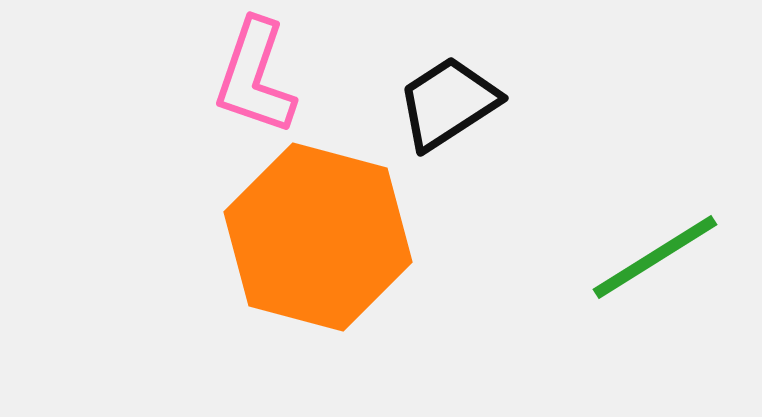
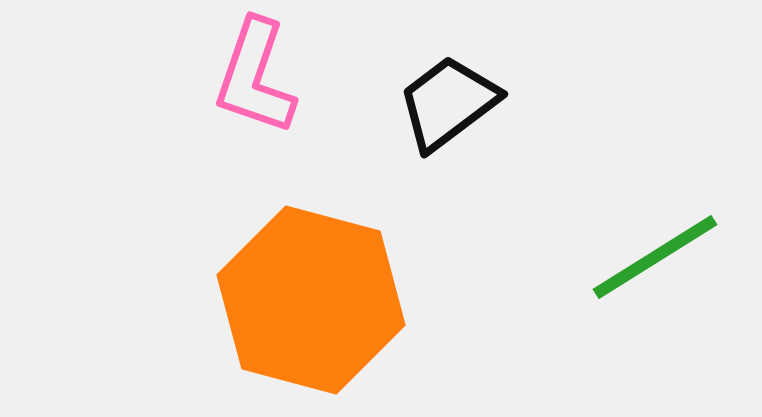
black trapezoid: rotated 4 degrees counterclockwise
orange hexagon: moved 7 px left, 63 px down
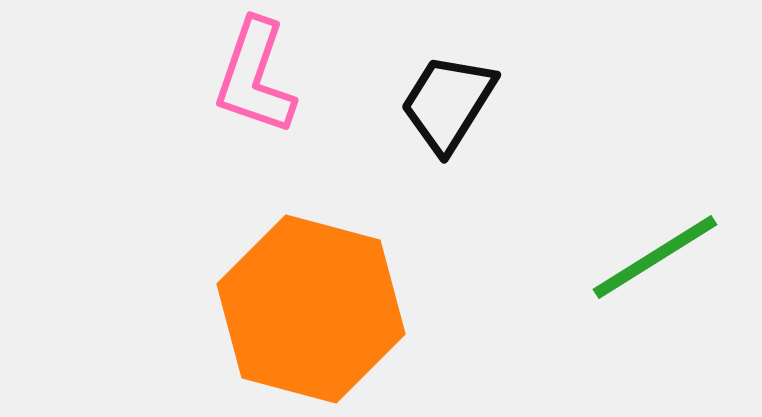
black trapezoid: rotated 21 degrees counterclockwise
orange hexagon: moved 9 px down
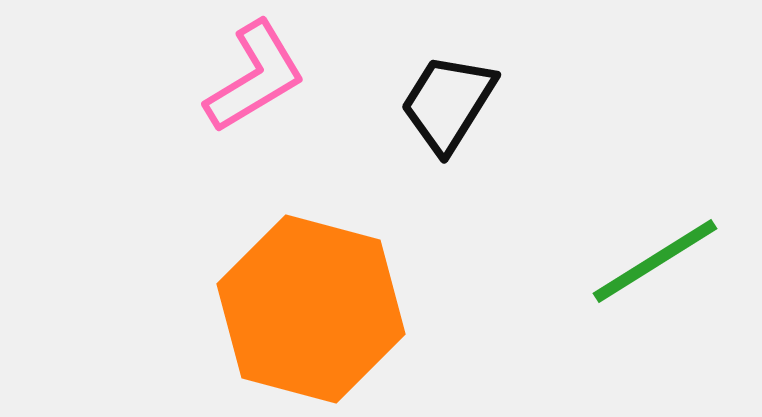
pink L-shape: rotated 140 degrees counterclockwise
green line: moved 4 px down
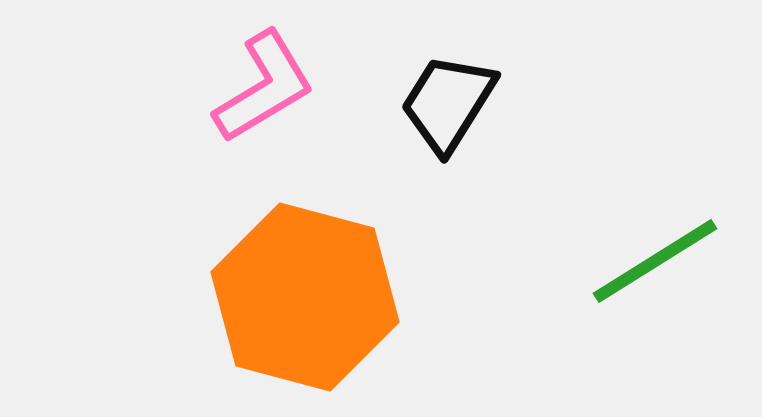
pink L-shape: moved 9 px right, 10 px down
orange hexagon: moved 6 px left, 12 px up
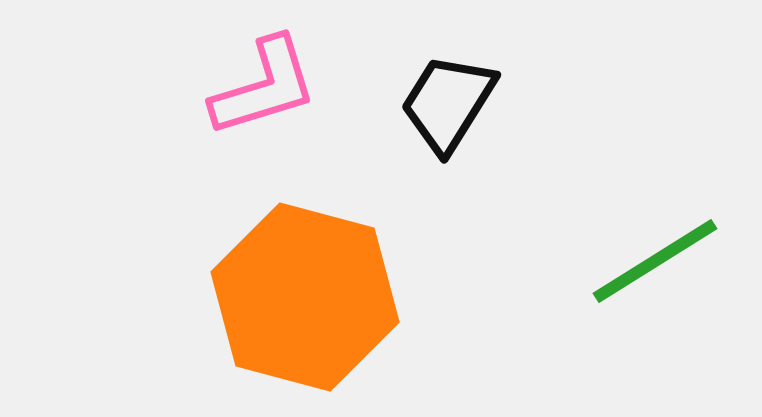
pink L-shape: rotated 14 degrees clockwise
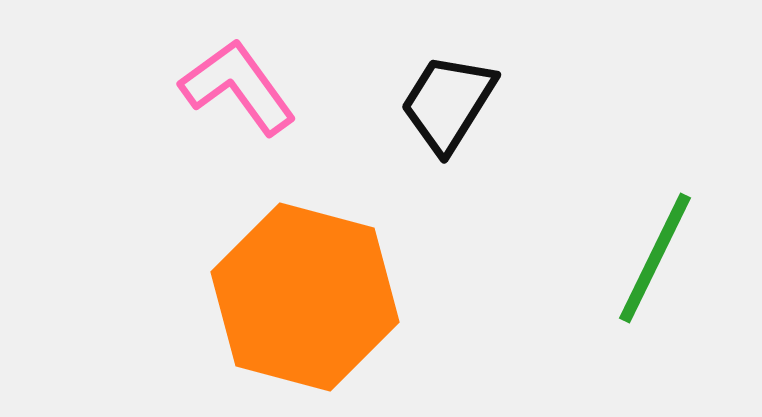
pink L-shape: moved 26 px left; rotated 109 degrees counterclockwise
green line: moved 3 px up; rotated 32 degrees counterclockwise
